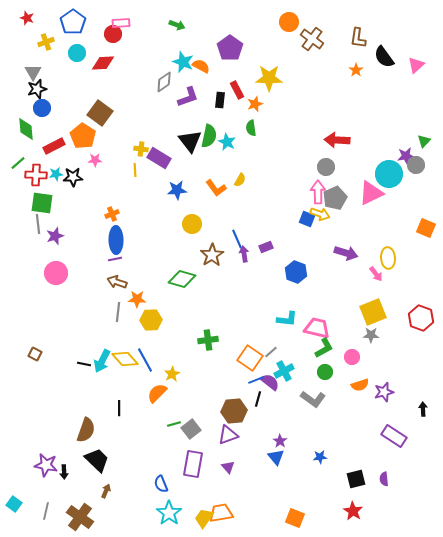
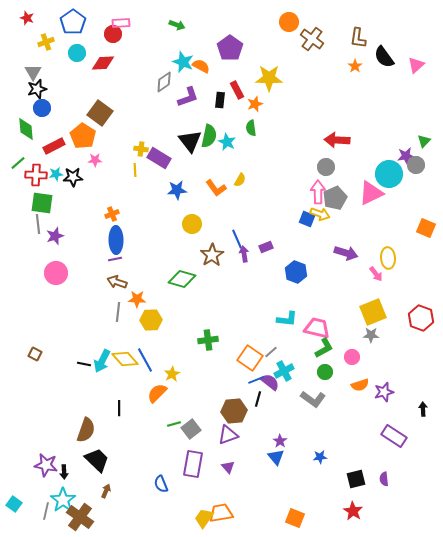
orange star at (356, 70): moved 1 px left, 4 px up
cyan star at (169, 513): moved 106 px left, 13 px up
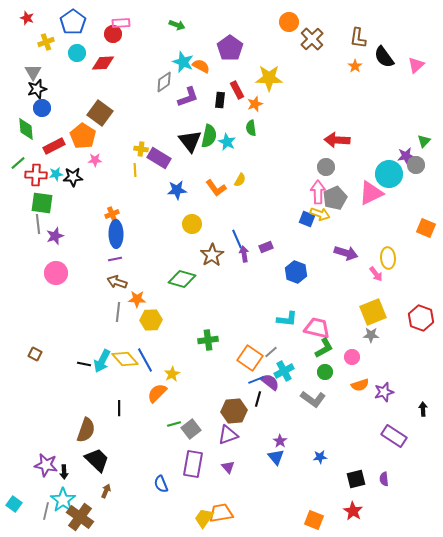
brown cross at (312, 39): rotated 10 degrees clockwise
blue ellipse at (116, 240): moved 6 px up
orange square at (295, 518): moved 19 px right, 2 px down
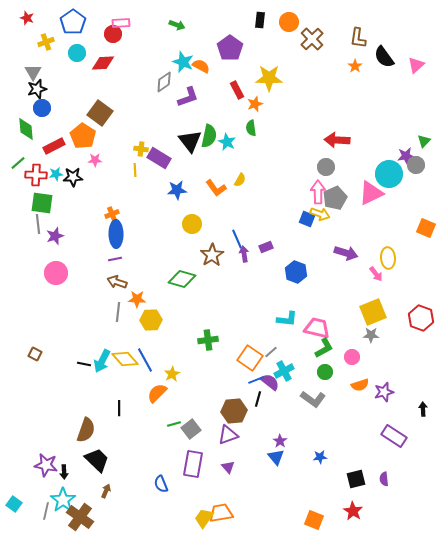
black rectangle at (220, 100): moved 40 px right, 80 px up
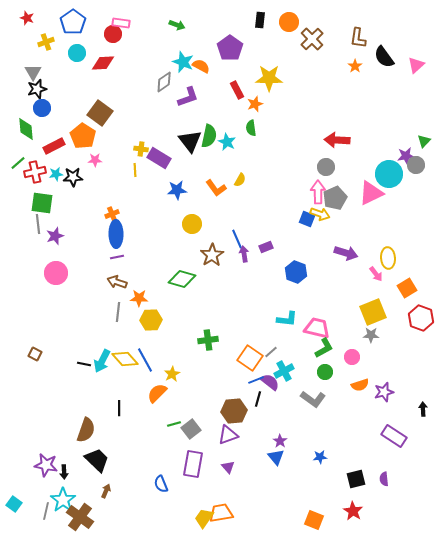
pink rectangle at (121, 23): rotated 12 degrees clockwise
red cross at (36, 175): moved 1 px left, 3 px up; rotated 15 degrees counterclockwise
orange square at (426, 228): moved 19 px left, 60 px down; rotated 36 degrees clockwise
purple line at (115, 259): moved 2 px right, 2 px up
orange star at (137, 299): moved 2 px right, 1 px up
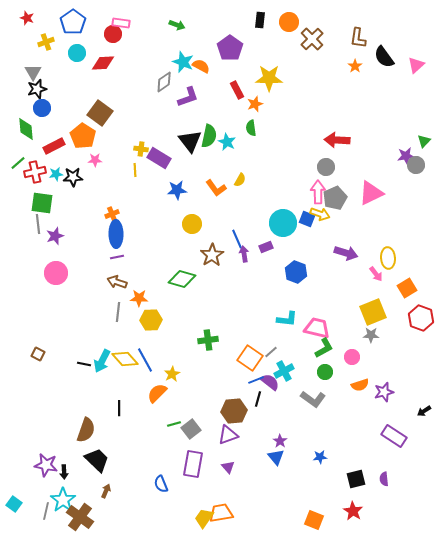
cyan circle at (389, 174): moved 106 px left, 49 px down
brown square at (35, 354): moved 3 px right
black arrow at (423, 409): moved 1 px right, 2 px down; rotated 120 degrees counterclockwise
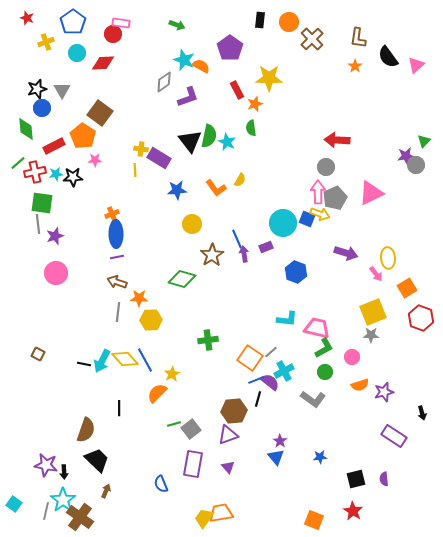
black semicircle at (384, 57): moved 4 px right
cyan star at (183, 62): moved 1 px right, 2 px up
gray triangle at (33, 72): moved 29 px right, 18 px down
black arrow at (424, 411): moved 2 px left, 2 px down; rotated 72 degrees counterclockwise
